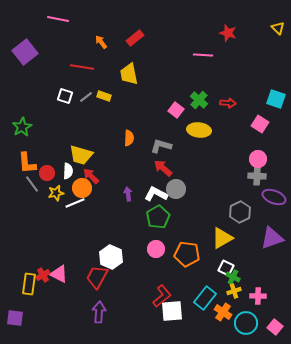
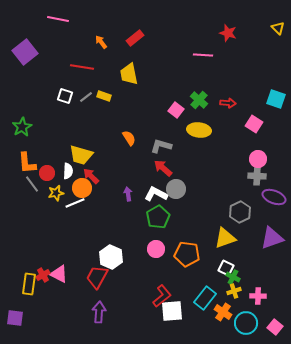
pink square at (260, 124): moved 6 px left
orange semicircle at (129, 138): rotated 35 degrees counterclockwise
yellow triangle at (222, 238): moved 3 px right; rotated 10 degrees clockwise
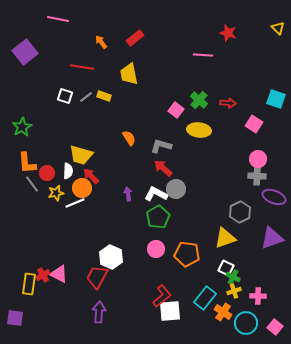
white square at (172, 311): moved 2 px left
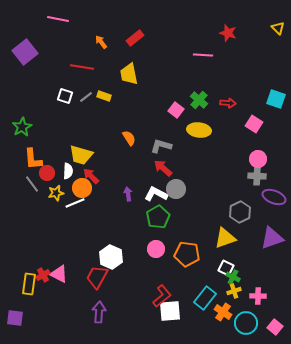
orange L-shape at (27, 163): moved 6 px right, 4 px up
